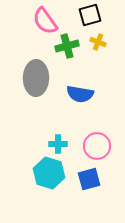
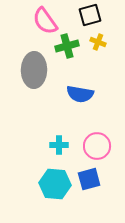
gray ellipse: moved 2 px left, 8 px up
cyan cross: moved 1 px right, 1 px down
cyan hexagon: moved 6 px right, 11 px down; rotated 12 degrees counterclockwise
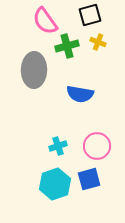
cyan cross: moved 1 px left, 1 px down; rotated 18 degrees counterclockwise
cyan hexagon: rotated 24 degrees counterclockwise
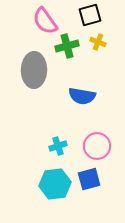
blue semicircle: moved 2 px right, 2 px down
cyan hexagon: rotated 12 degrees clockwise
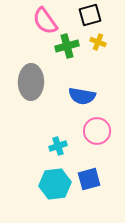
gray ellipse: moved 3 px left, 12 px down
pink circle: moved 15 px up
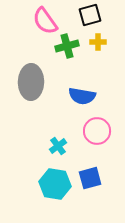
yellow cross: rotated 21 degrees counterclockwise
cyan cross: rotated 18 degrees counterclockwise
blue square: moved 1 px right, 1 px up
cyan hexagon: rotated 16 degrees clockwise
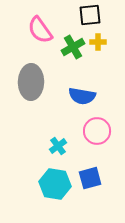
black square: rotated 10 degrees clockwise
pink semicircle: moved 5 px left, 9 px down
green cross: moved 6 px right, 1 px down; rotated 15 degrees counterclockwise
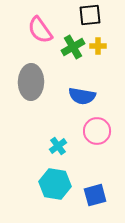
yellow cross: moved 4 px down
blue square: moved 5 px right, 17 px down
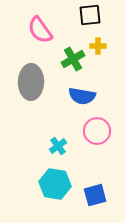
green cross: moved 12 px down
